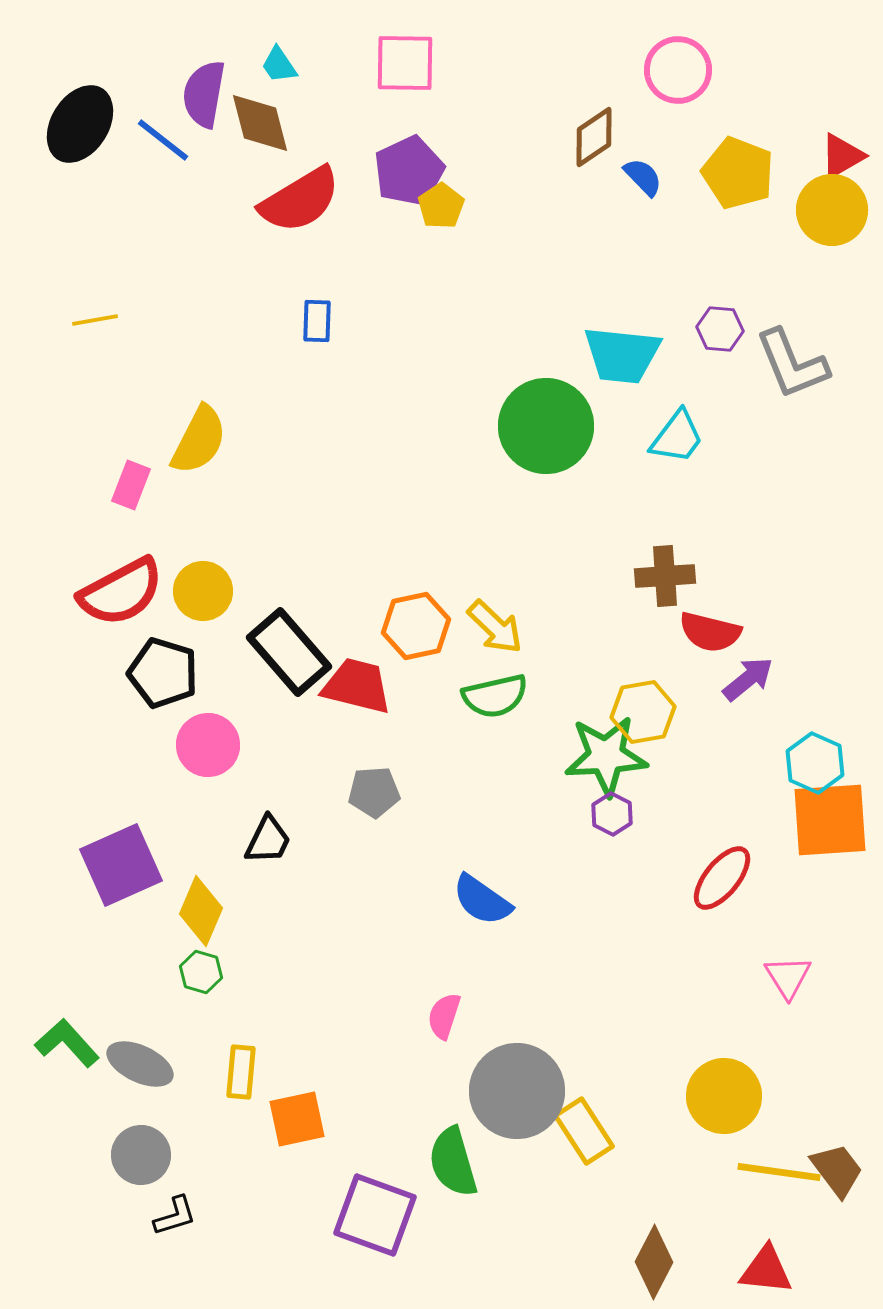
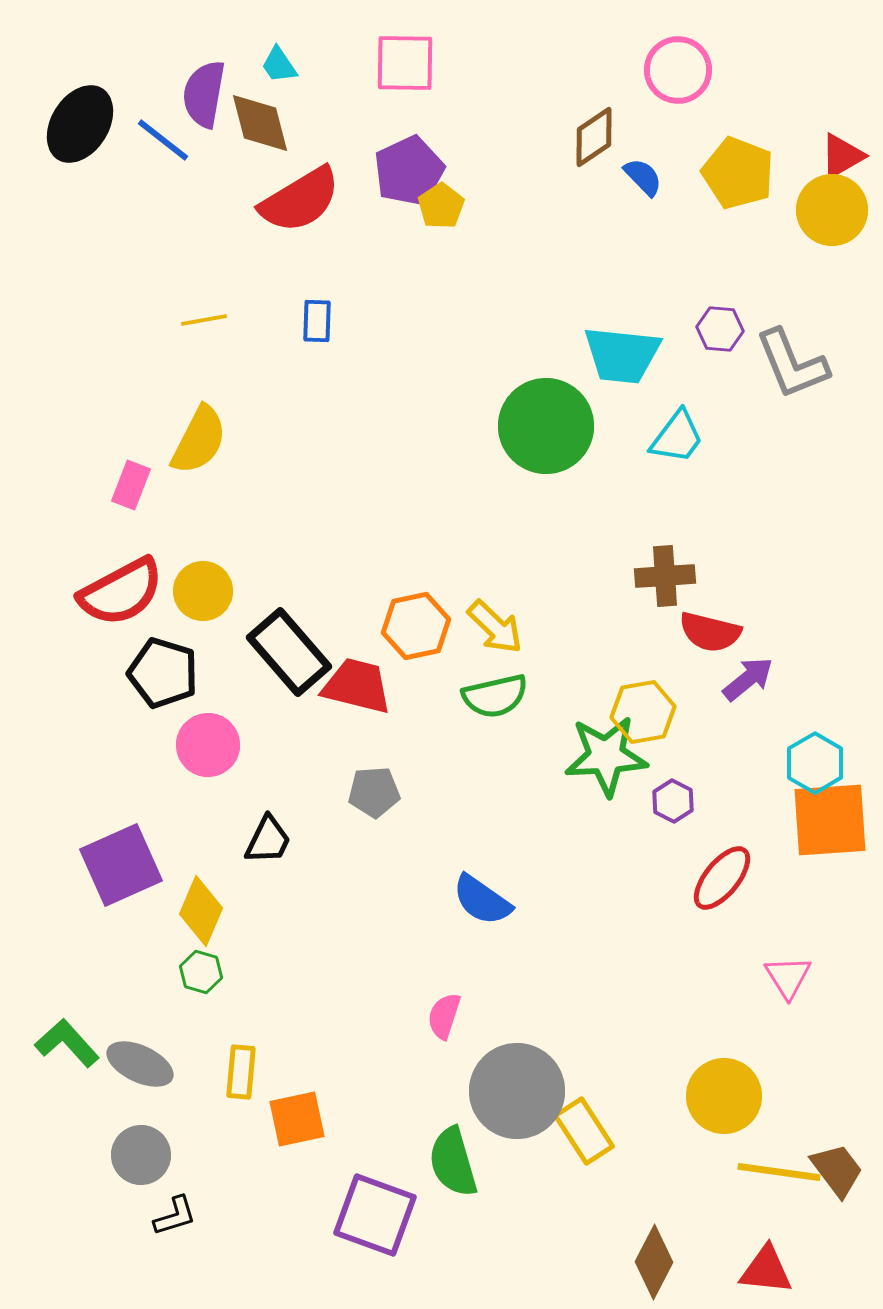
yellow line at (95, 320): moved 109 px right
cyan hexagon at (815, 763): rotated 6 degrees clockwise
purple hexagon at (612, 814): moved 61 px right, 13 px up
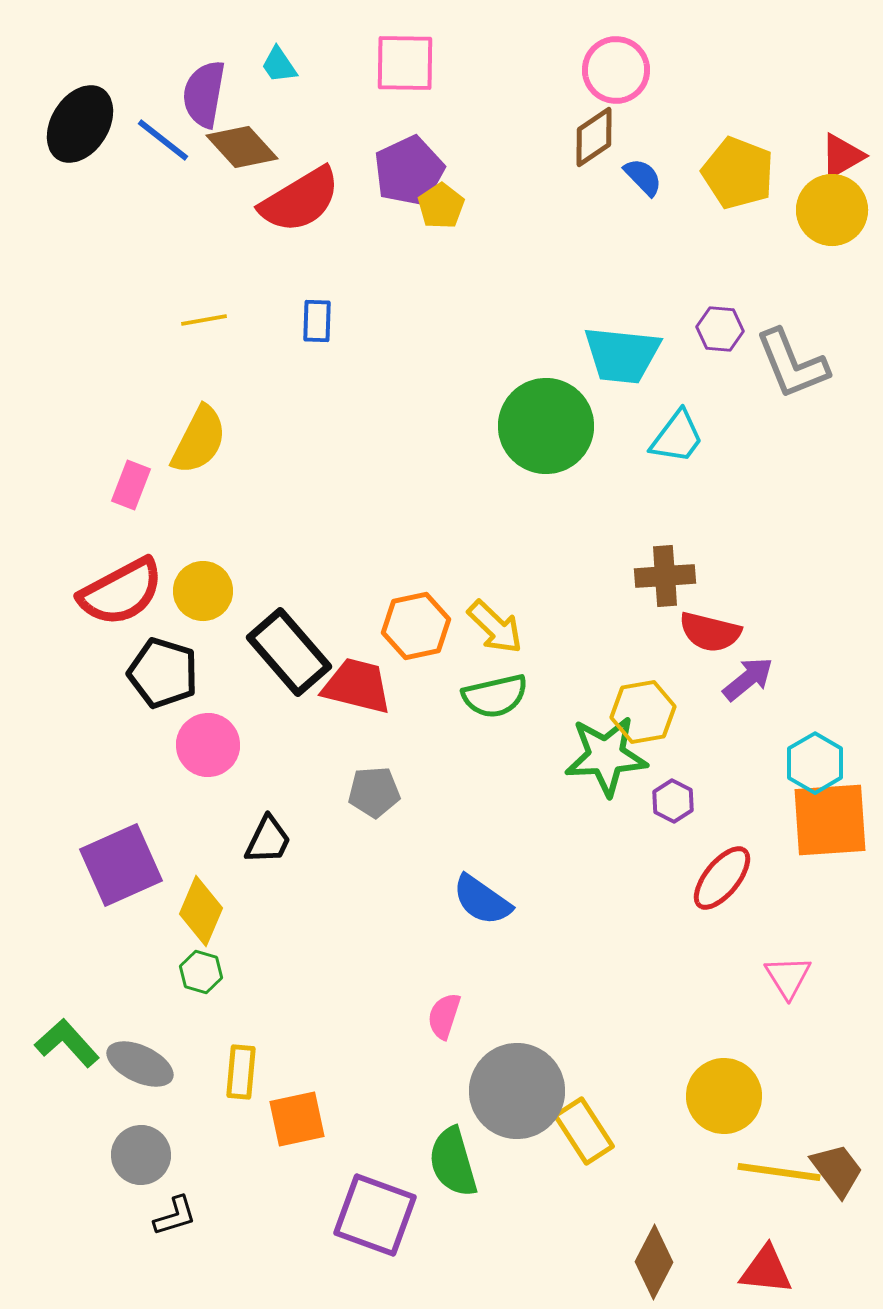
pink circle at (678, 70): moved 62 px left
brown diamond at (260, 123): moved 18 px left, 24 px down; rotated 28 degrees counterclockwise
